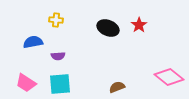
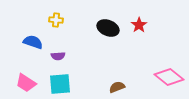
blue semicircle: rotated 30 degrees clockwise
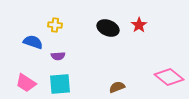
yellow cross: moved 1 px left, 5 px down
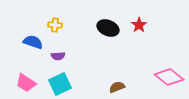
cyan square: rotated 20 degrees counterclockwise
